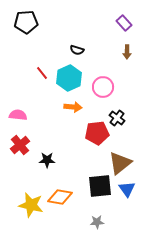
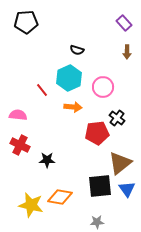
red line: moved 17 px down
red cross: rotated 24 degrees counterclockwise
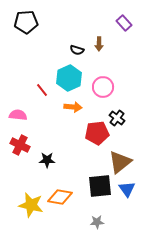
brown arrow: moved 28 px left, 8 px up
brown triangle: moved 1 px up
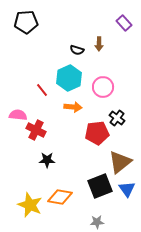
red cross: moved 16 px right, 15 px up
black square: rotated 15 degrees counterclockwise
yellow star: moved 1 px left; rotated 10 degrees clockwise
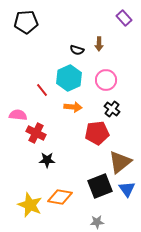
purple rectangle: moved 5 px up
pink circle: moved 3 px right, 7 px up
black cross: moved 5 px left, 9 px up
red cross: moved 3 px down
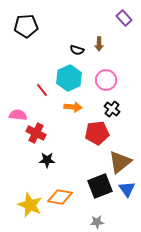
black pentagon: moved 4 px down
